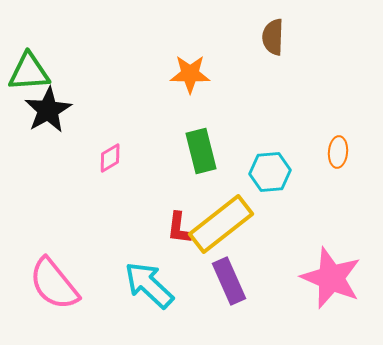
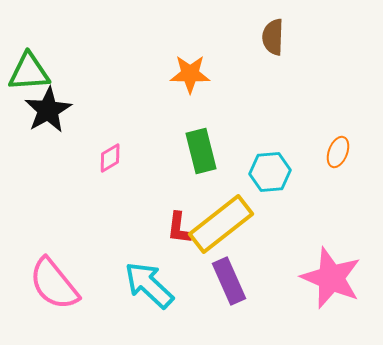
orange ellipse: rotated 16 degrees clockwise
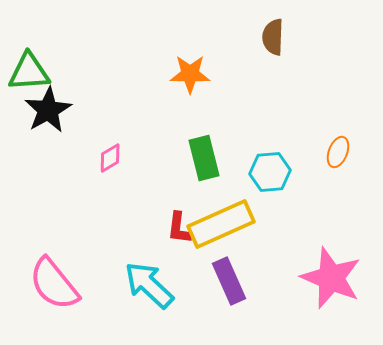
green rectangle: moved 3 px right, 7 px down
yellow rectangle: rotated 14 degrees clockwise
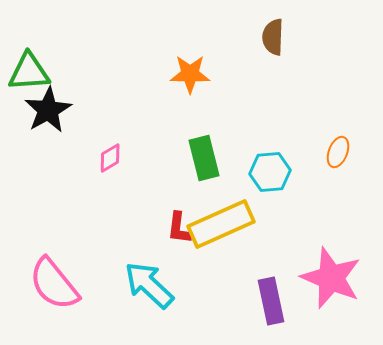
purple rectangle: moved 42 px right, 20 px down; rotated 12 degrees clockwise
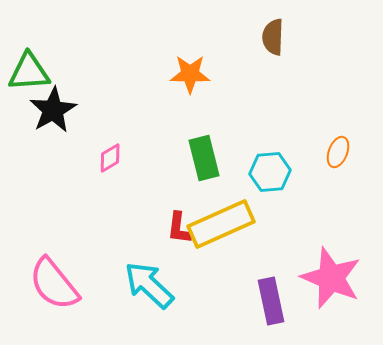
black star: moved 5 px right
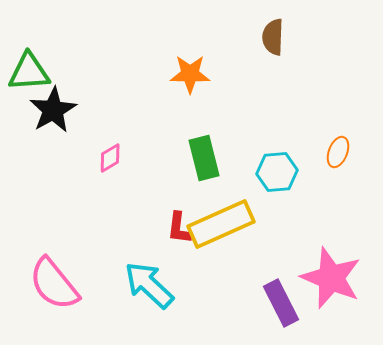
cyan hexagon: moved 7 px right
purple rectangle: moved 10 px right, 2 px down; rotated 15 degrees counterclockwise
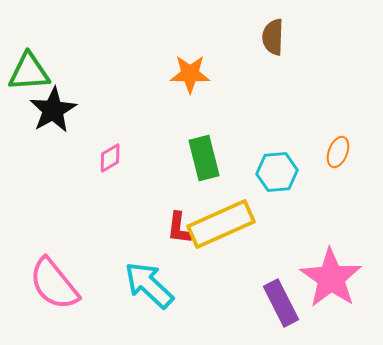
pink star: rotated 12 degrees clockwise
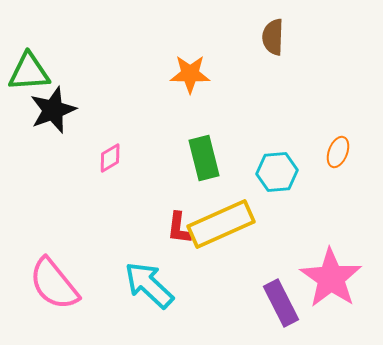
black star: rotated 9 degrees clockwise
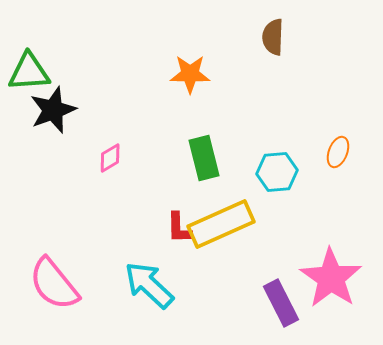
red L-shape: rotated 8 degrees counterclockwise
